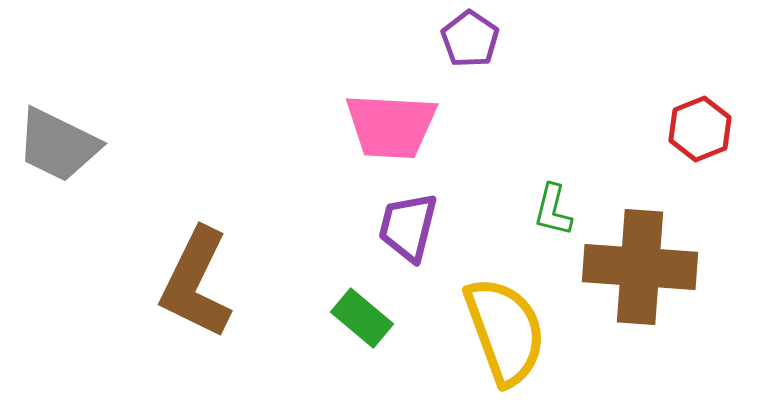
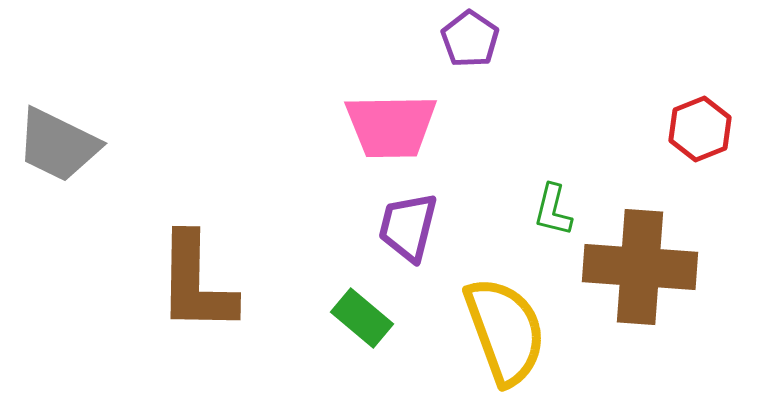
pink trapezoid: rotated 4 degrees counterclockwise
brown L-shape: rotated 25 degrees counterclockwise
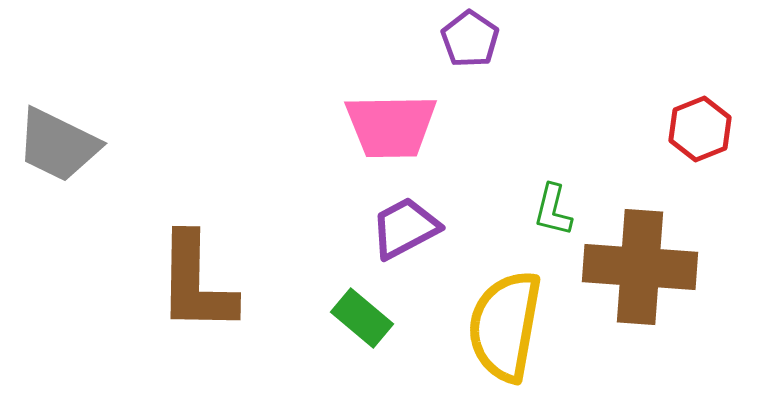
purple trapezoid: moved 3 px left, 1 px down; rotated 48 degrees clockwise
yellow semicircle: moved 5 px up; rotated 150 degrees counterclockwise
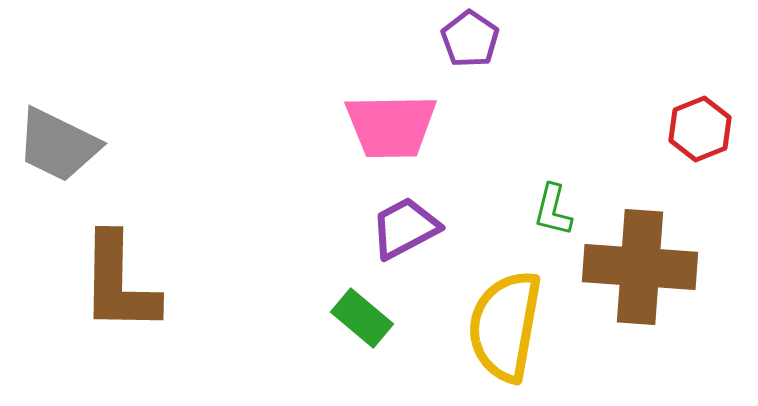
brown L-shape: moved 77 px left
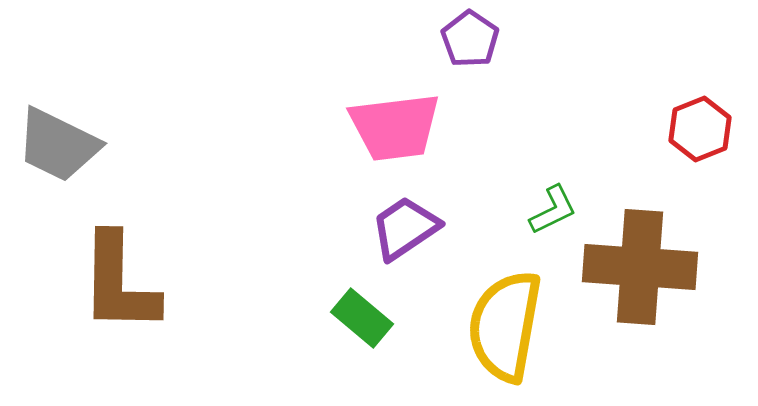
pink trapezoid: moved 4 px right, 1 px down; rotated 6 degrees counterclockwise
green L-shape: rotated 130 degrees counterclockwise
purple trapezoid: rotated 6 degrees counterclockwise
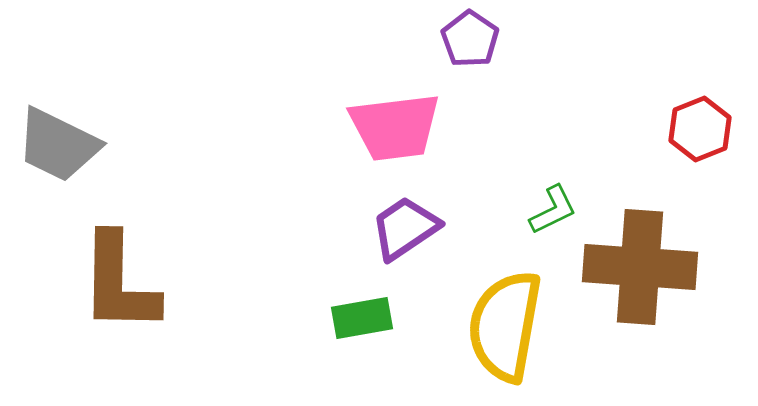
green rectangle: rotated 50 degrees counterclockwise
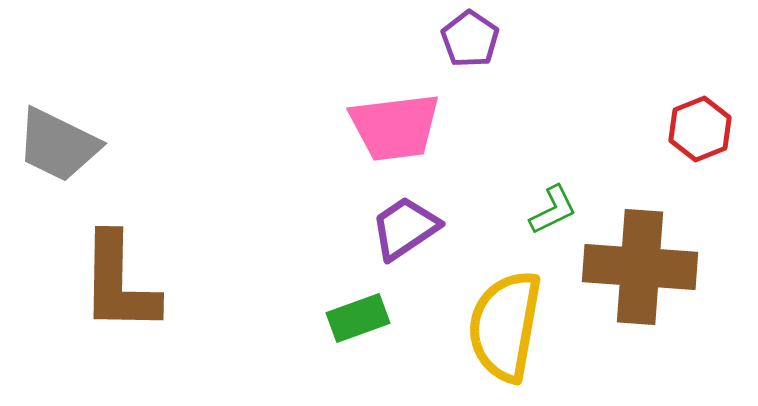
green rectangle: moved 4 px left; rotated 10 degrees counterclockwise
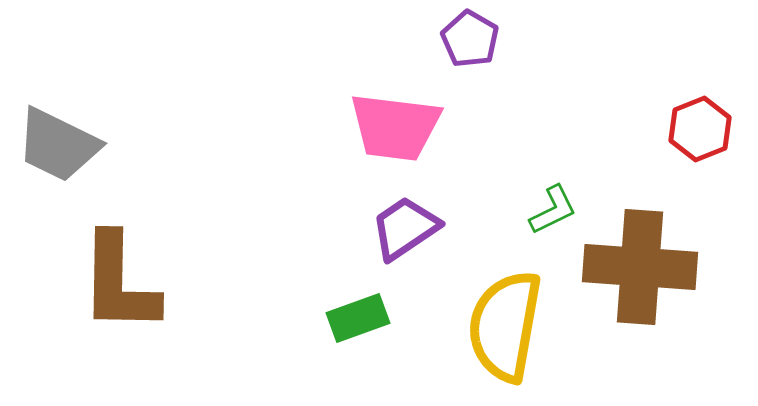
purple pentagon: rotated 4 degrees counterclockwise
pink trapezoid: rotated 14 degrees clockwise
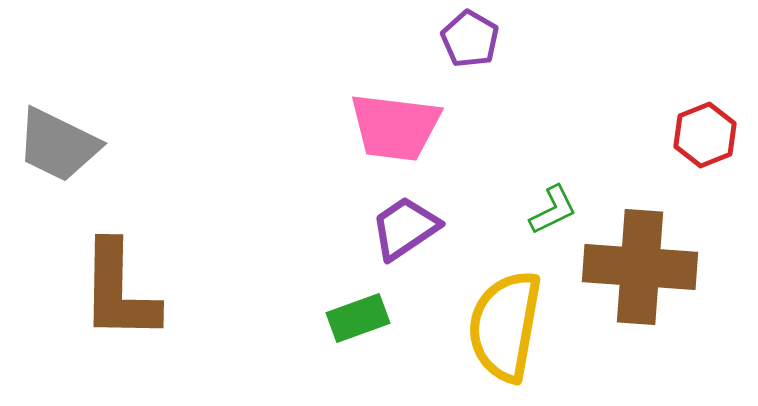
red hexagon: moved 5 px right, 6 px down
brown L-shape: moved 8 px down
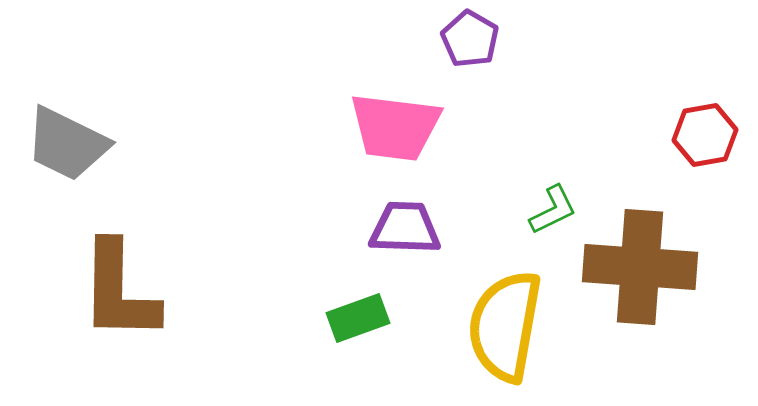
red hexagon: rotated 12 degrees clockwise
gray trapezoid: moved 9 px right, 1 px up
purple trapezoid: rotated 36 degrees clockwise
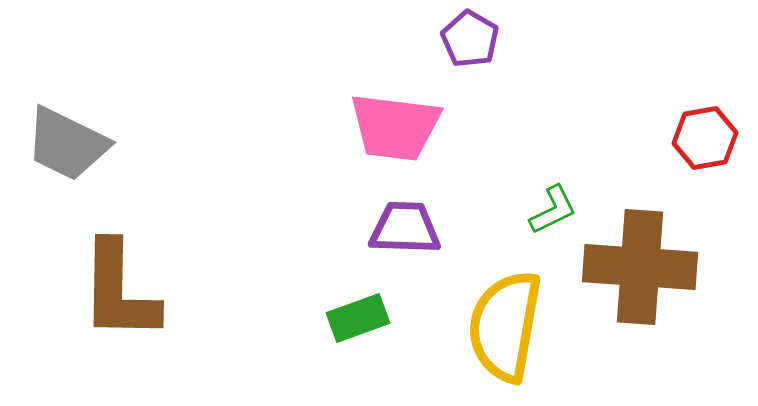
red hexagon: moved 3 px down
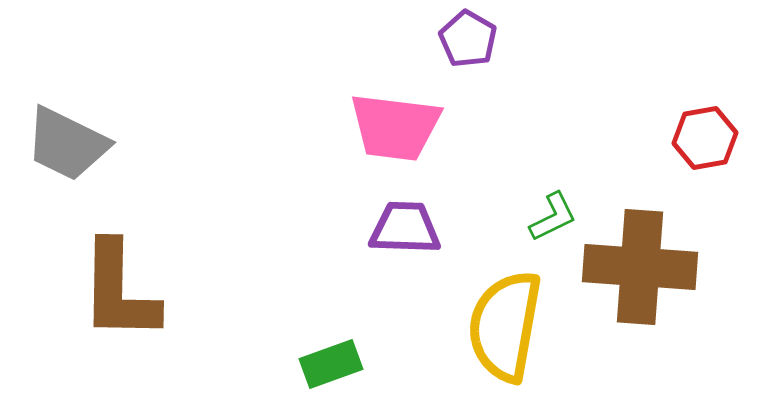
purple pentagon: moved 2 px left
green L-shape: moved 7 px down
green rectangle: moved 27 px left, 46 px down
